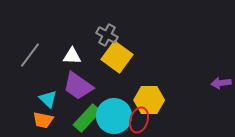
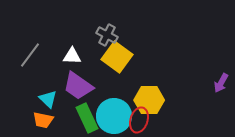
purple arrow: rotated 54 degrees counterclockwise
green rectangle: rotated 68 degrees counterclockwise
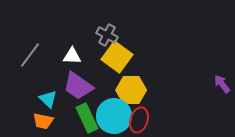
purple arrow: moved 1 px right, 1 px down; rotated 114 degrees clockwise
yellow hexagon: moved 18 px left, 10 px up
orange trapezoid: moved 1 px down
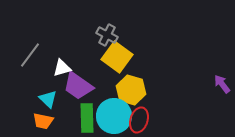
white triangle: moved 10 px left, 12 px down; rotated 18 degrees counterclockwise
yellow hexagon: rotated 16 degrees clockwise
green rectangle: rotated 24 degrees clockwise
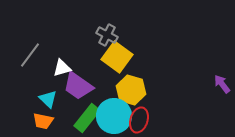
green rectangle: rotated 40 degrees clockwise
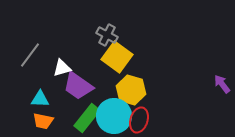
cyan triangle: moved 8 px left; rotated 42 degrees counterclockwise
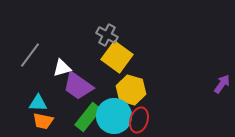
purple arrow: rotated 72 degrees clockwise
cyan triangle: moved 2 px left, 4 px down
green rectangle: moved 1 px right, 1 px up
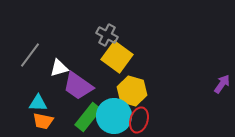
white triangle: moved 3 px left
yellow hexagon: moved 1 px right, 1 px down
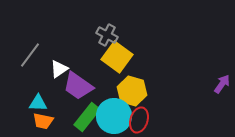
white triangle: moved 1 px down; rotated 18 degrees counterclockwise
green rectangle: moved 1 px left
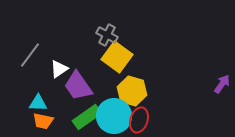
purple trapezoid: rotated 20 degrees clockwise
green rectangle: rotated 16 degrees clockwise
